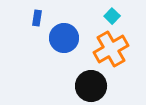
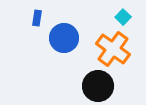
cyan square: moved 11 px right, 1 px down
orange cross: moved 2 px right; rotated 24 degrees counterclockwise
black circle: moved 7 px right
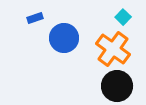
blue rectangle: moved 2 px left; rotated 63 degrees clockwise
black circle: moved 19 px right
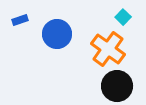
blue rectangle: moved 15 px left, 2 px down
blue circle: moved 7 px left, 4 px up
orange cross: moved 5 px left
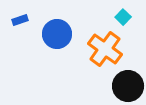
orange cross: moved 3 px left
black circle: moved 11 px right
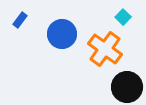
blue rectangle: rotated 35 degrees counterclockwise
blue circle: moved 5 px right
black circle: moved 1 px left, 1 px down
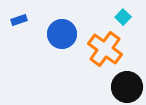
blue rectangle: moved 1 px left; rotated 35 degrees clockwise
